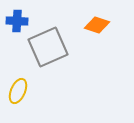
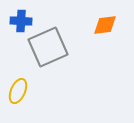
blue cross: moved 4 px right
orange diamond: moved 8 px right; rotated 25 degrees counterclockwise
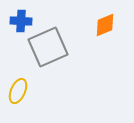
orange diamond: rotated 15 degrees counterclockwise
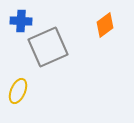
orange diamond: rotated 15 degrees counterclockwise
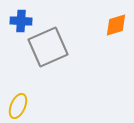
orange diamond: moved 11 px right; rotated 20 degrees clockwise
yellow ellipse: moved 15 px down
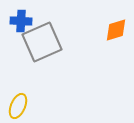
orange diamond: moved 5 px down
gray square: moved 6 px left, 5 px up
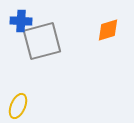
orange diamond: moved 8 px left
gray square: moved 1 px up; rotated 9 degrees clockwise
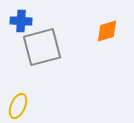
orange diamond: moved 1 px left, 1 px down
gray square: moved 6 px down
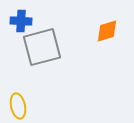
yellow ellipse: rotated 35 degrees counterclockwise
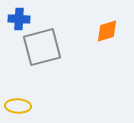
blue cross: moved 2 px left, 2 px up
yellow ellipse: rotated 75 degrees counterclockwise
